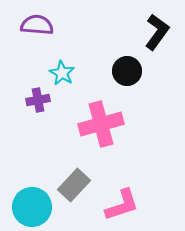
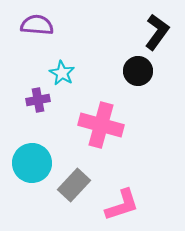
black circle: moved 11 px right
pink cross: moved 1 px down; rotated 30 degrees clockwise
cyan circle: moved 44 px up
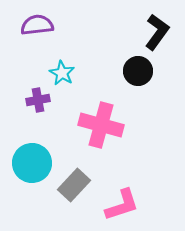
purple semicircle: rotated 12 degrees counterclockwise
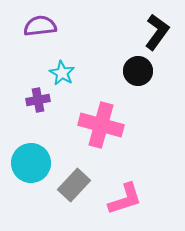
purple semicircle: moved 3 px right, 1 px down
cyan circle: moved 1 px left
pink L-shape: moved 3 px right, 6 px up
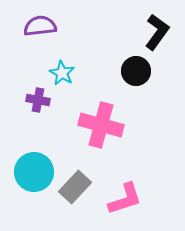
black circle: moved 2 px left
purple cross: rotated 20 degrees clockwise
cyan circle: moved 3 px right, 9 px down
gray rectangle: moved 1 px right, 2 px down
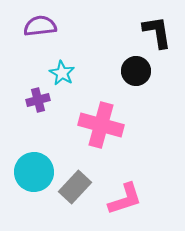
black L-shape: rotated 45 degrees counterclockwise
purple cross: rotated 25 degrees counterclockwise
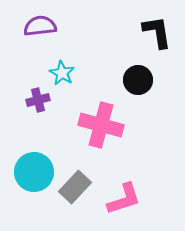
black circle: moved 2 px right, 9 px down
pink L-shape: moved 1 px left
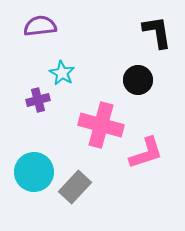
pink L-shape: moved 22 px right, 46 px up
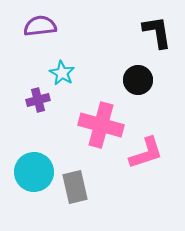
gray rectangle: rotated 56 degrees counterclockwise
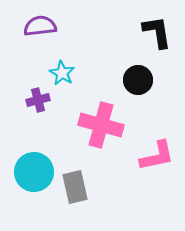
pink L-shape: moved 11 px right, 3 px down; rotated 6 degrees clockwise
